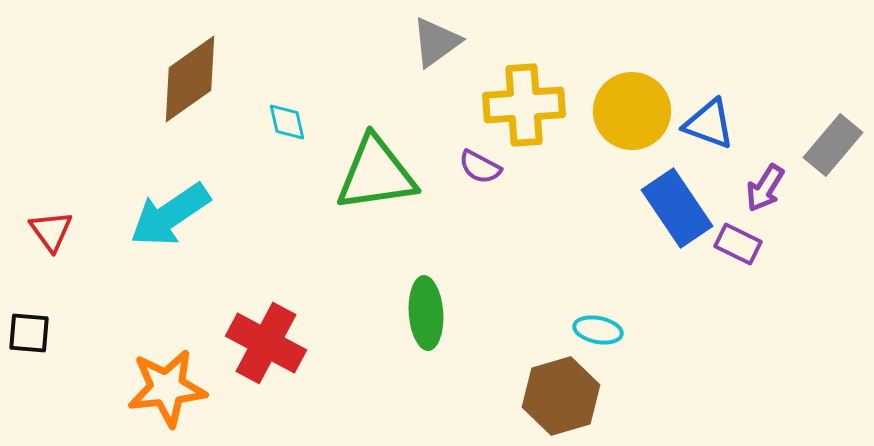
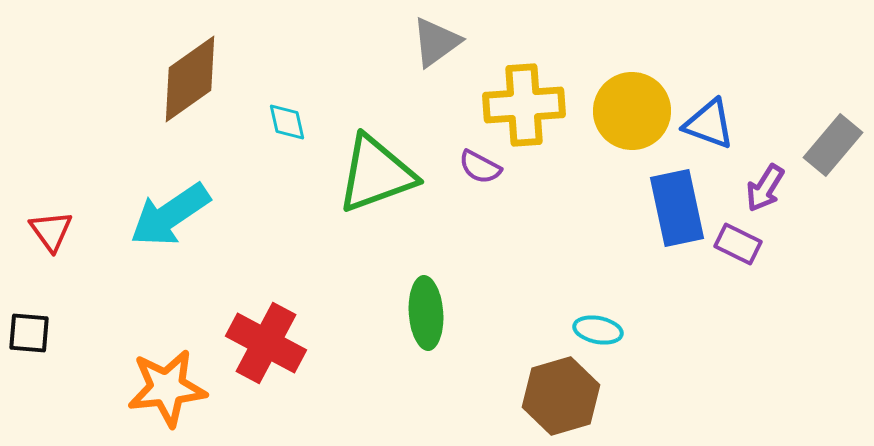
green triangle: rotated 12 degrees counterclockwise
blue rectangle: rotated 22 degrees clockwise
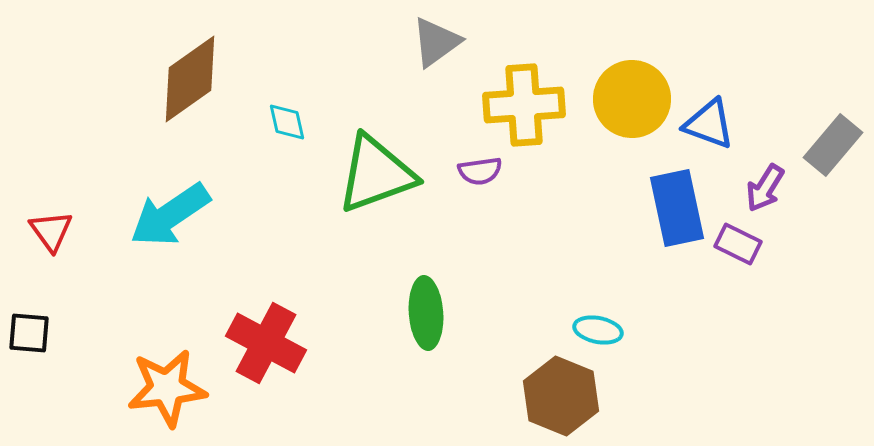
yellow circle: moved 12 px up
purple semicircle: moved 4 px down; rotated 36 degrees counterclockwise
brown hexagon: rotated 22 degrees counterclockwise
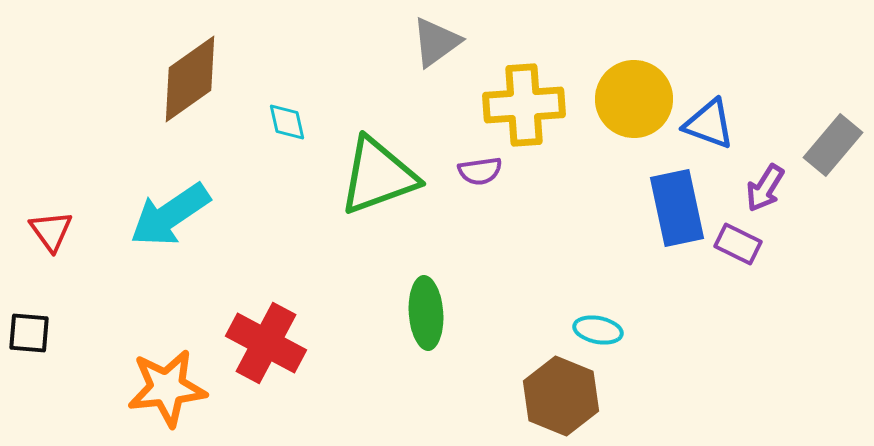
yellow circle: moved 2 px right
green triangle: moved 2 px right, 2 px down
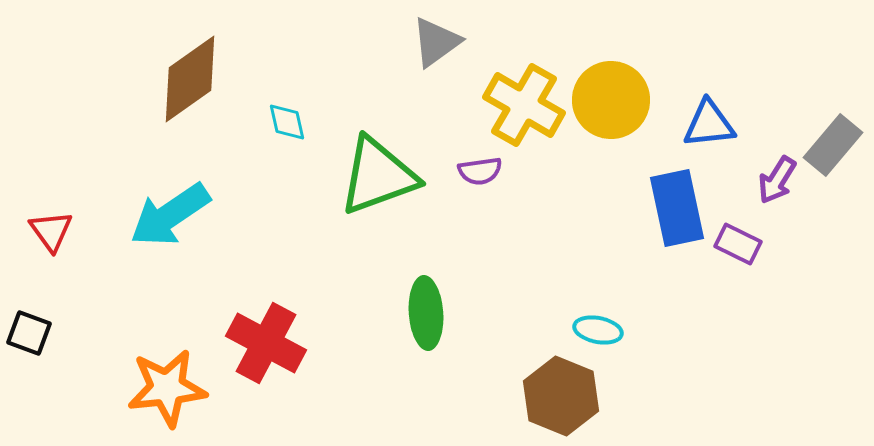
yellow circle: moved 23 px left, 1 px down
yellow cross: rotated 34 degrees clockwise
blue triangle: rotated 26 degrees counterclockwise
purple arrow: moved 12 px right, 8 px up
black square: rotated 15 degrees clockwise
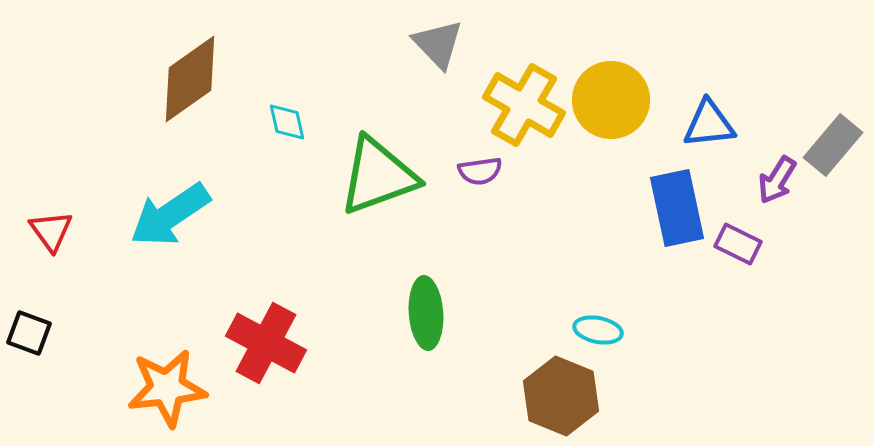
gray triangle: moved 2 px right, 2 px down; rotated 38 degrees counterclockwise
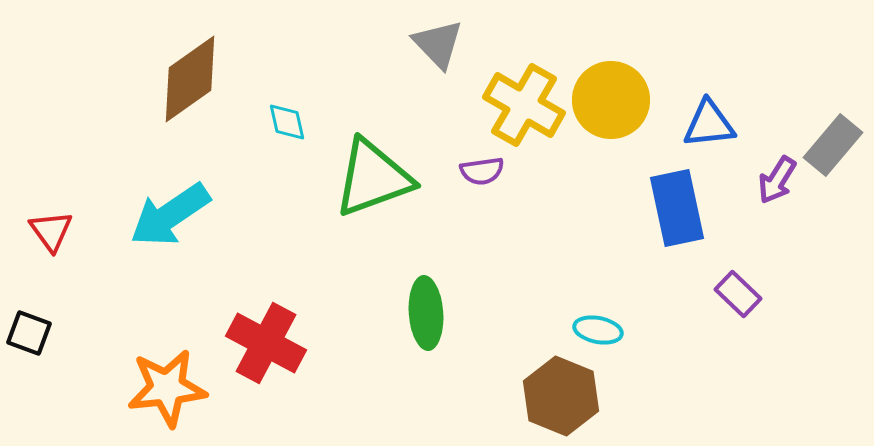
purple semicircle: moved 2 px right
green triangle: moved 5 px left, 2 px down
purple rectangle: moved 50 px down; rotated 18 degrees clockwise
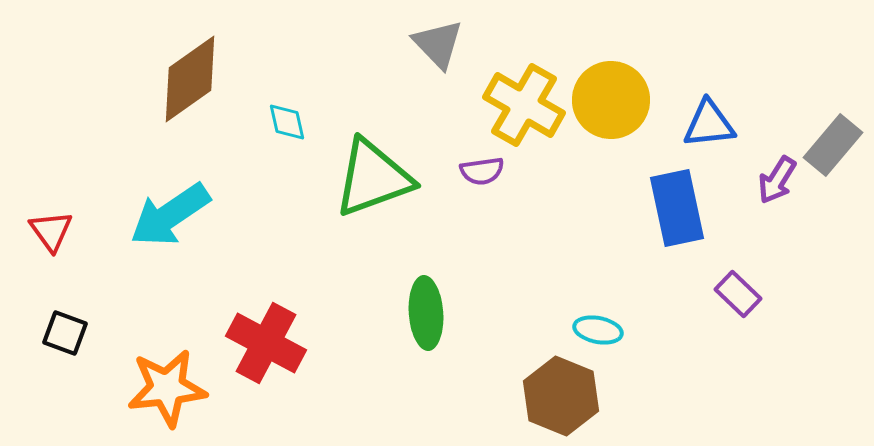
black square: moved 36 px right
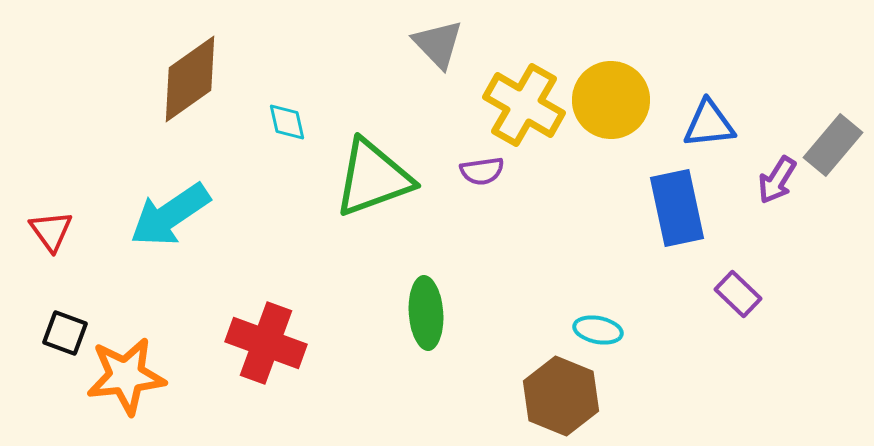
red cross: rotated 8 degrees counterclockwise
orange star: moved 41 px left, 12 px up
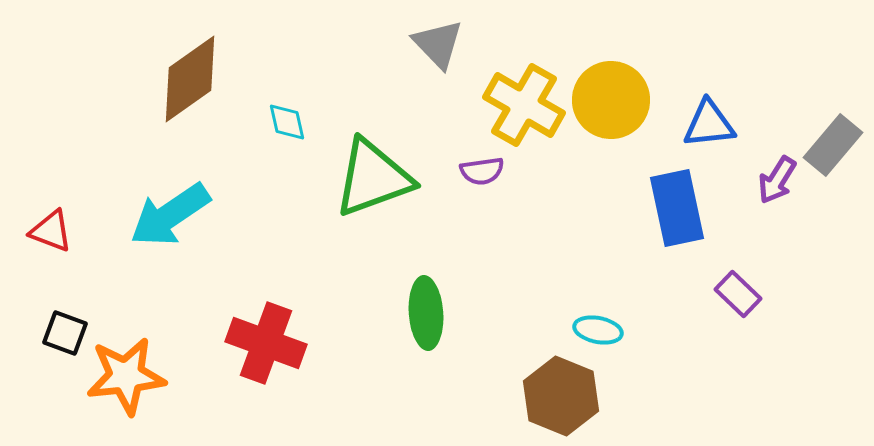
red triangle: rotated 33 degrees counterclockwise
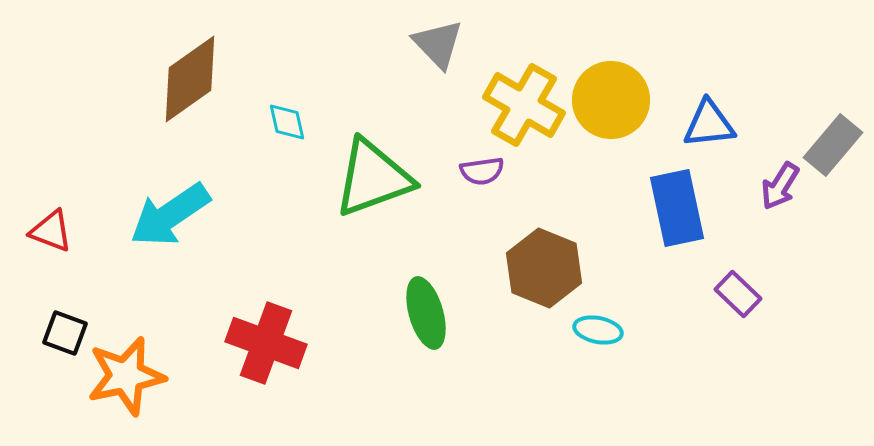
purple arrow: moved 3 px right, 6 px down
green ellipse: rotated 12 degrees counterclockwise
orange star: rotated 6 degrees counterclockwise
brown hexagon: moved 17 px left, 128 px up
